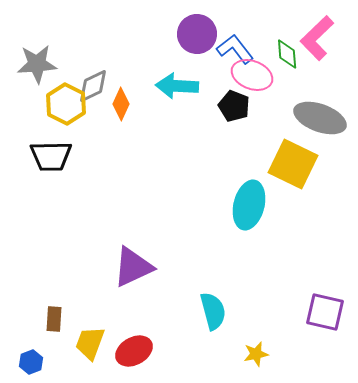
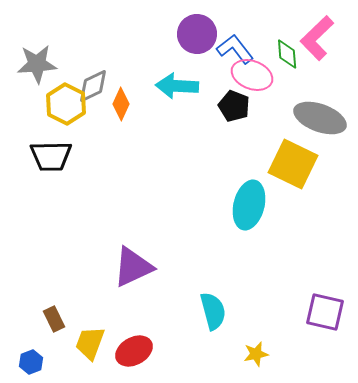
brown rectangle: rotated 30 degrees counterclockwise
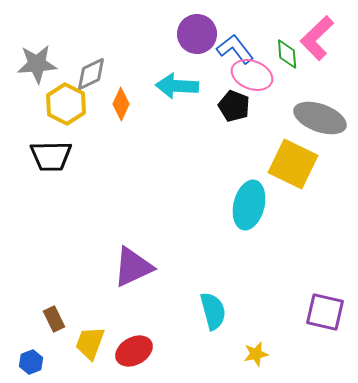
gray diamond: moved 2 px left, 12 px up
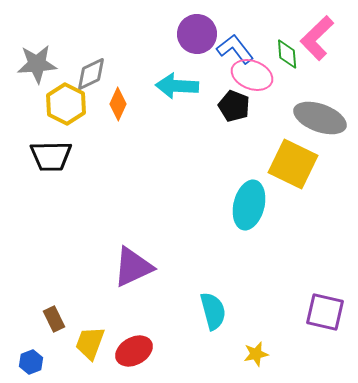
orange diamond: moved 3 px left
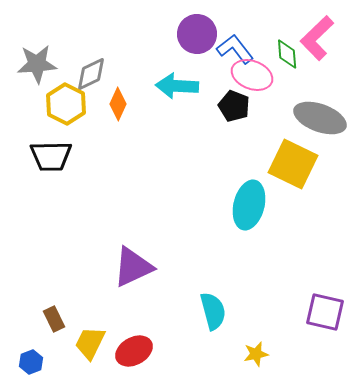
yellow trapezoid: rotated 6 degrees clockwise
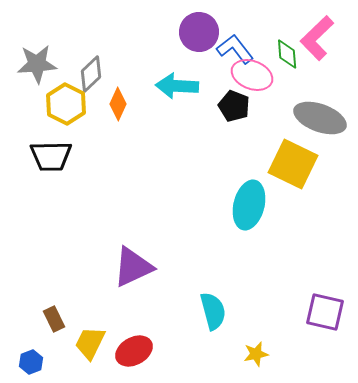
purple circle: moved 2 px right, 2 px up
gray diamond: rotated 18 degrees counterclockwise
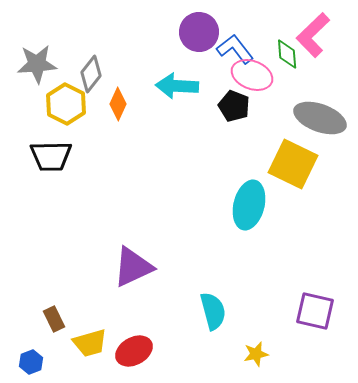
pink L-shape: moved 4 px left, 3 px up
gray diamond: rotated 9 degrees counterclockwise
purple square: moved 10 px left, 1 px up
yellow trapezoid: rotated 132 degrees counterclockwise
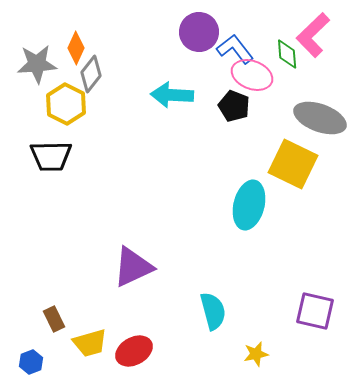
cyan arrow: moved 5 px left, 9 px down
orange diamond: moved 42 px left, 56 px up
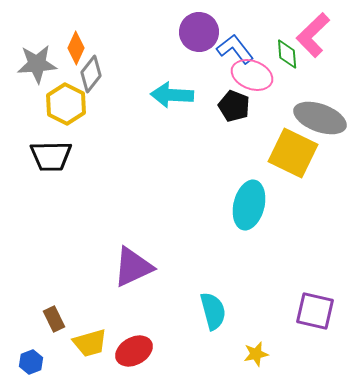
yellow square: moved 11 px up
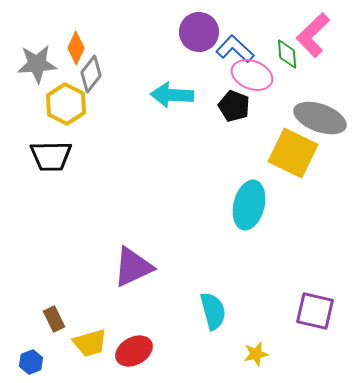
blue L-shape: rotated 9 degrees counterclockwise
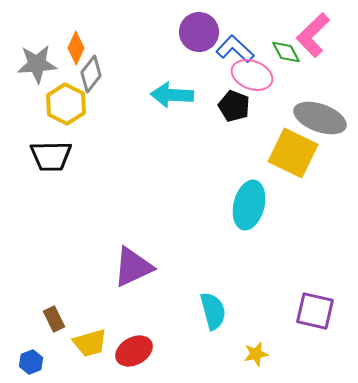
green diamond: moved 1 px left, 2 px up; rotated 24 degrees counterclockwise
